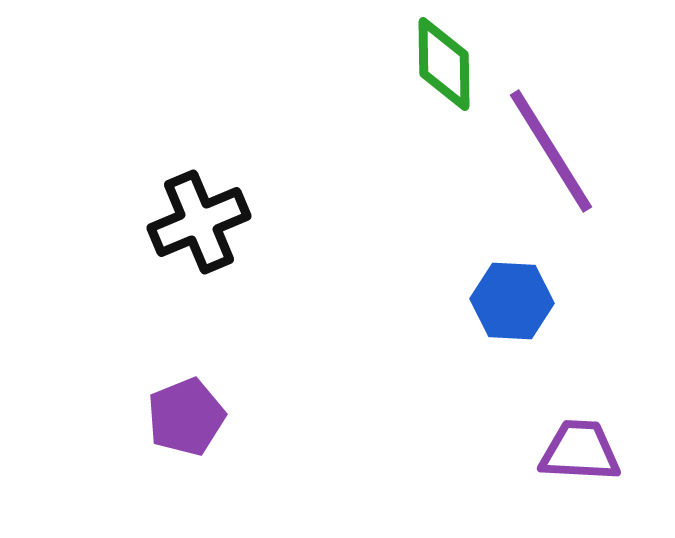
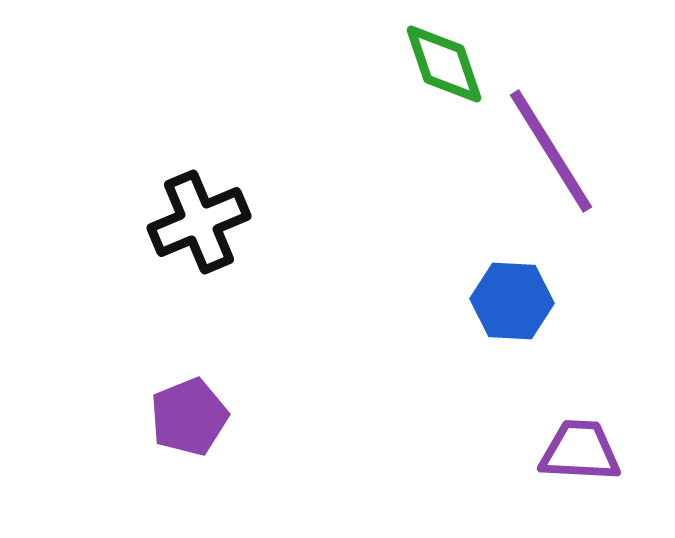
green diamond: rotated 18 degrees counterclockwise
purple pentagon: moved 3 px right
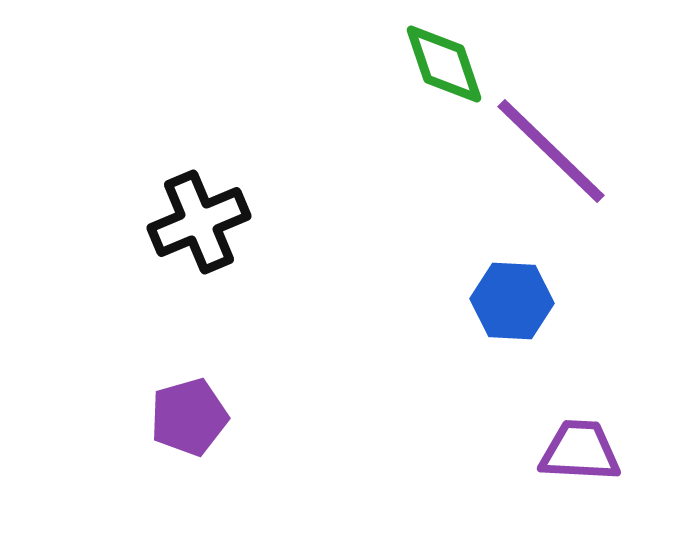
purple line: rotated 14 degrees counterclockwise
purple pentagon: rotated 6 degrees clockwise
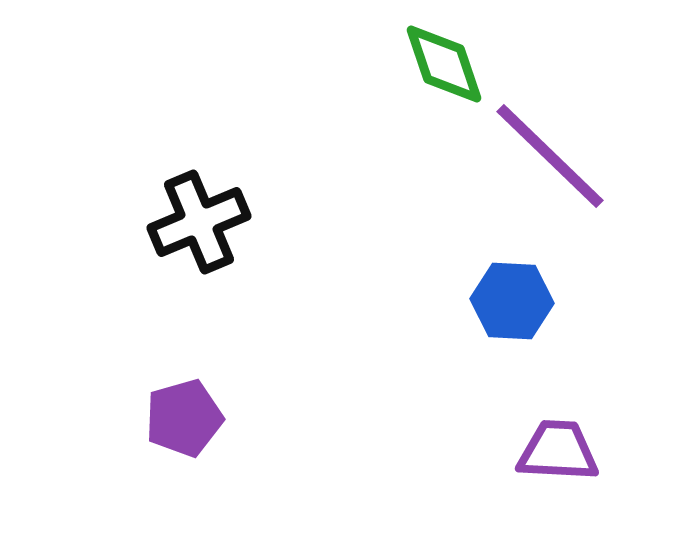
purple line: moved 1 px left, 5 px down
purple pentagon: moved 5 px left, 1 px down
purple trapezoid: moved 22 px left
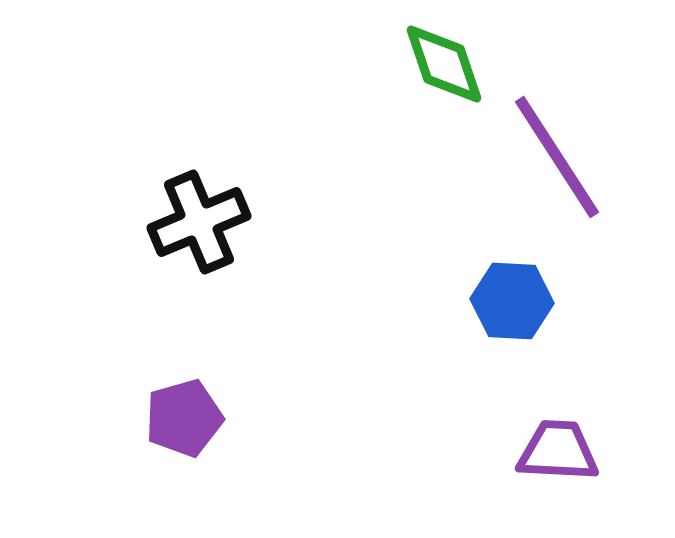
purple line: moved 7 px right, 1 px down; rotated 13 degrees clockwise
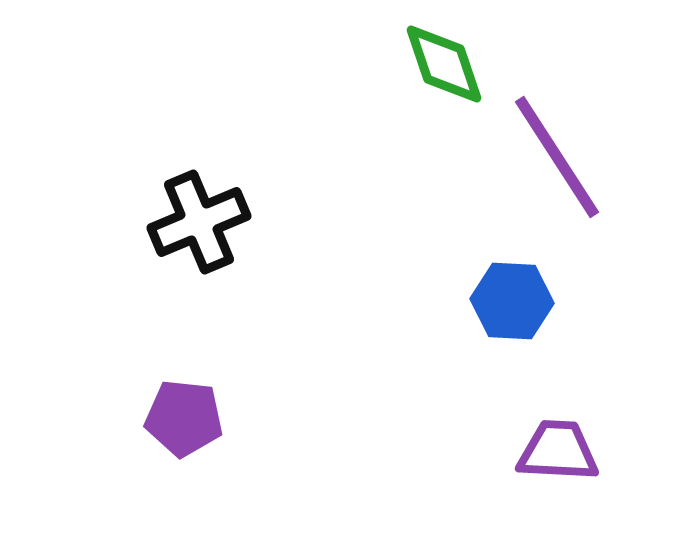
purple pentagon: rotated 22 degrees clockwise
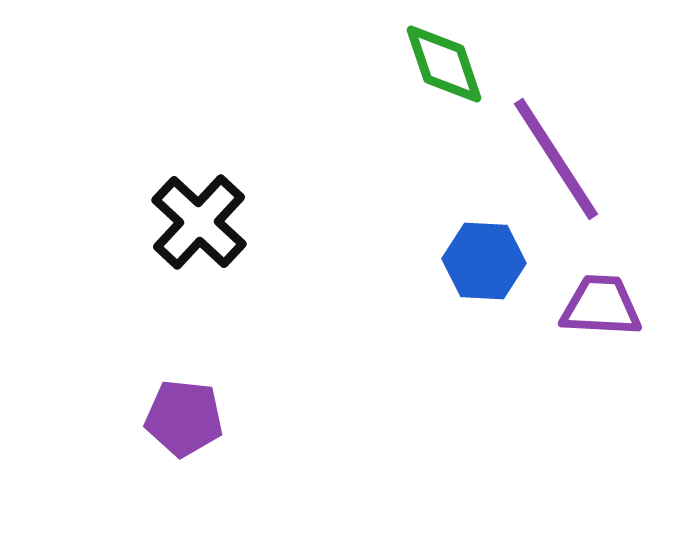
purple line: moved 1 px left, 2 px down
black cross: rotated 24 degrees counterclockwise
blue hexagon: moved 28 px left, 40 px up
purple trapezoid: moved 43 px right, 145 px up
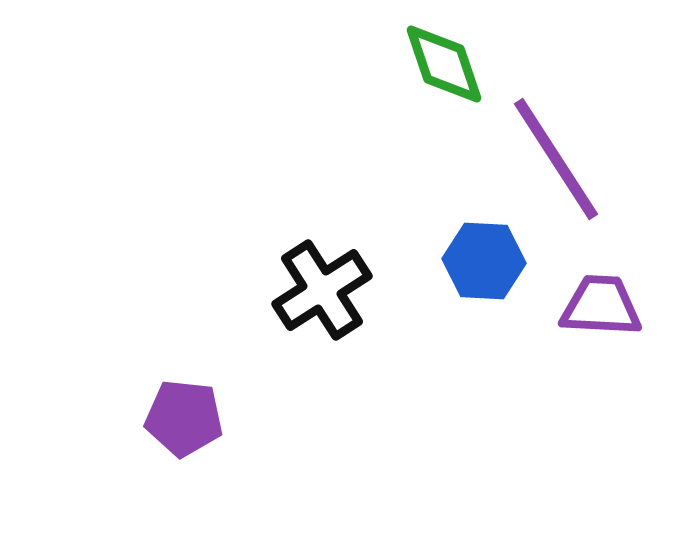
black cross: moved 123 px right, 68 px down; rotated 14 degrees clockwise
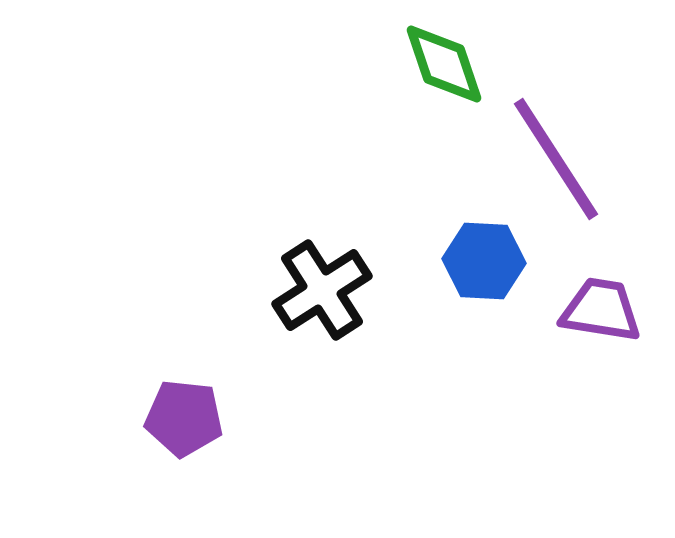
purple trapezoid: moved 4 px down; rotated 6 degrees clockwise
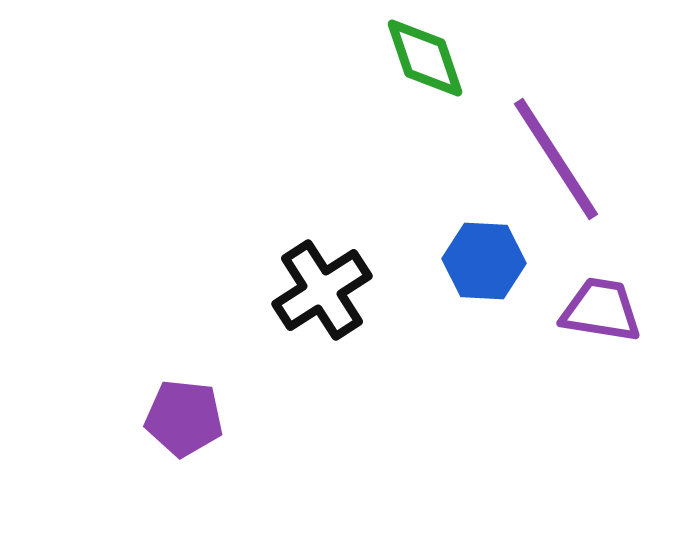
green diamond: moved 19 px left, 6 px up
